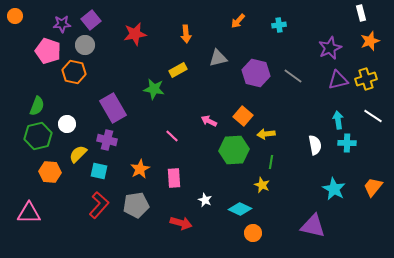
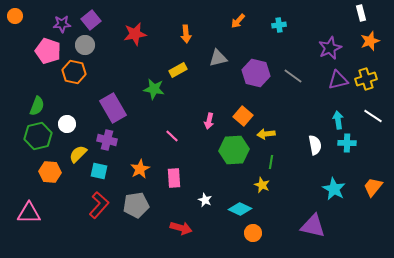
pink arrow at (209, 121): rotated 105 degrees counterclockwise
red arrow at (181, 223): moved 5 px down
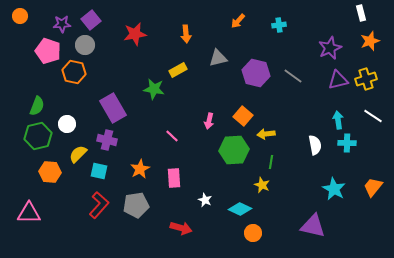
orange circle at (15, 16): moved 5 px right
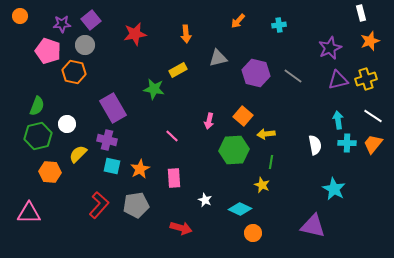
cyan square at (99, 171): moved 13 px right, 5 px up
orange trapezoid at (373, 187): moved 43 px up
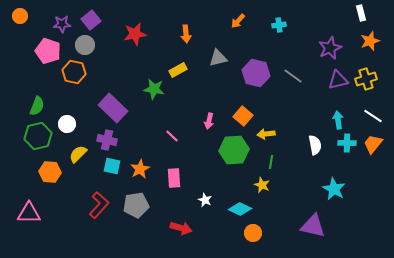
purple rectangle at (113, 108): rotated 16 degrees counterclockwise
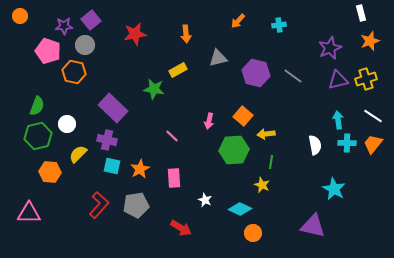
purple star at (62, 24): moved 2 px right, 2 px down
red arrow at (181, 228): rotated 15 degrees clockwise
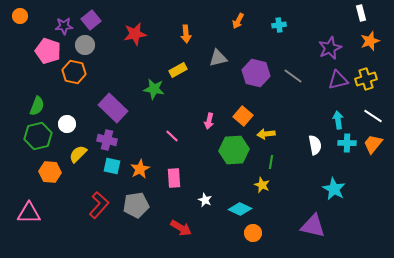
orange arrow at (238, 21): rotated 14 degrees counterclockwise
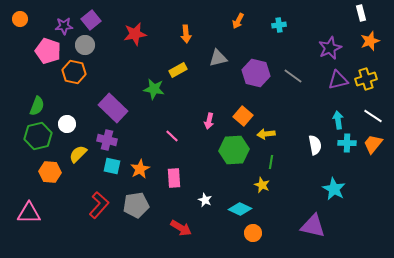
orange circle at (20, 16): moved 3 px down
